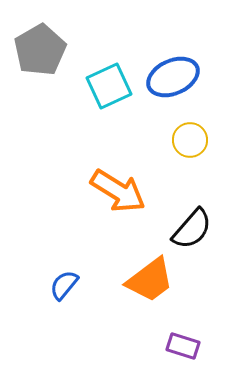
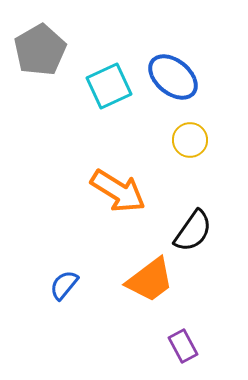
blue ellipse: rotated 63 degrees clockwise
black semicircle: moved 1 px right, 2 px down; rotated 6 degrees counterclockwise
purple rectangle: rotated 44 degrees clockwise
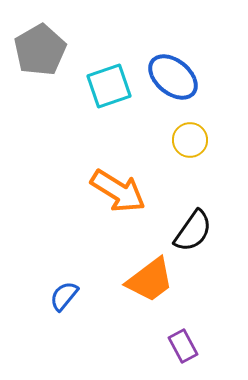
cyan square: rotated 6 degrees clockwise
blue semicircle: moved 11 px down
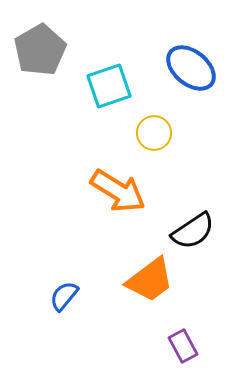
blue ellipse: moved 18 px right, 9 px up
yellow circle: moved 36 px left, 7 px up
black semicircle: rotated 21 degrees clockwise
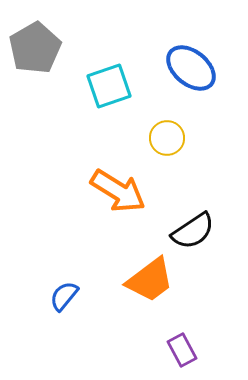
gray pentagon: moved 5 px left, 2 px up
yellow circle: moved 13 px right, 5 px down
purple rectangle: moved 1 px left, 4 px down
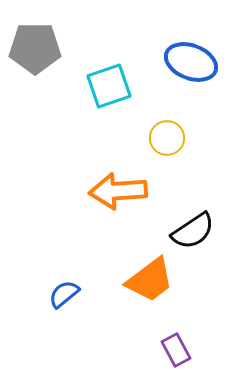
gray pentagon: rotated 30 degrees clockwise
blue ellipse: moved 6 px up; rotated 18 degrees counterclockwise
orange arrow: rotated 144 degrees clockwise
blue semicircle: moved 2 px up; rotated 12 degrees clockwise
purple rectangle: moved 6 px left
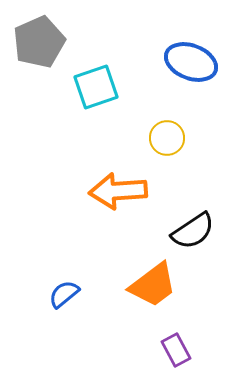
gray pentagon: moved 4 px right, 6 px up; rotated 24 degrees counterclockwise
cyan square: moved 13 px left, 1 px down
orange trapezoid: moved 3 px right, 5 px down
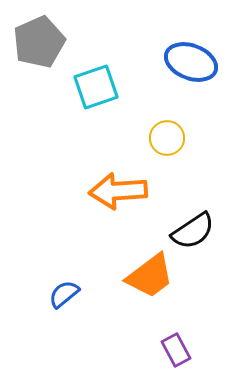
orange trapezoid: moved 3 px left, 9 px up
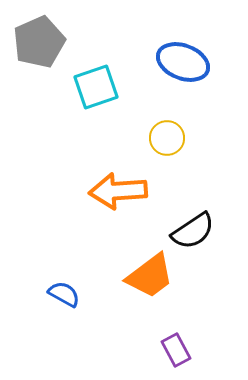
blue ellipse: moved 8 px left
blue semicircle: rotated 68 degrees clockwise
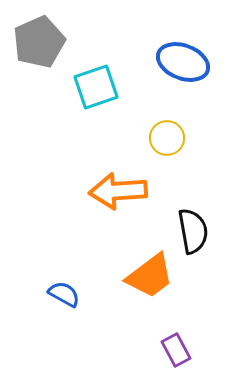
black semicircle: rotated 66 degrees counterclockwise
